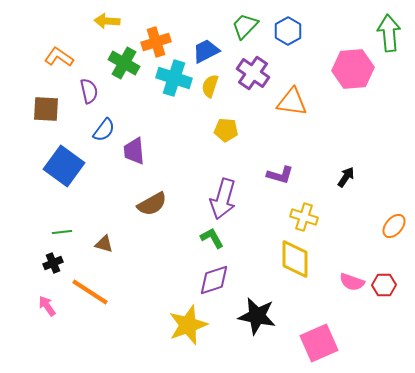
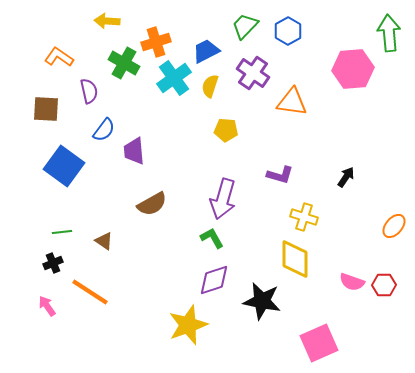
cyan cross: rotated 36 degrees clockwise
brown triangle: moved 3 px up; rotated 18 degrees clockwise
black star: moved 5 px right, 15 px up
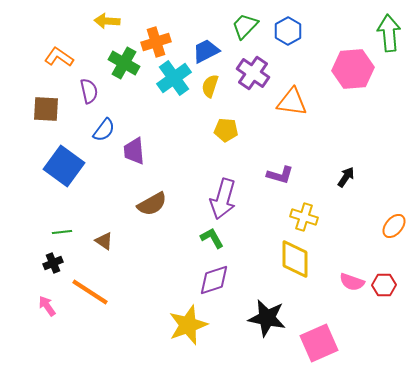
black star: moved 5 px right, 17 px down
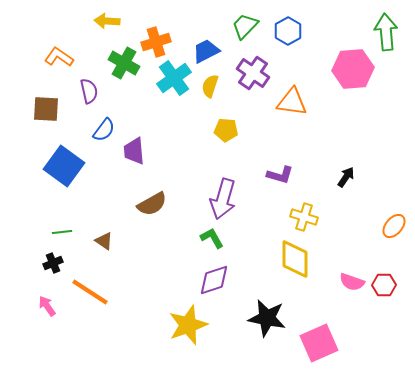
green arrow: moved 3 px left, 1 px up
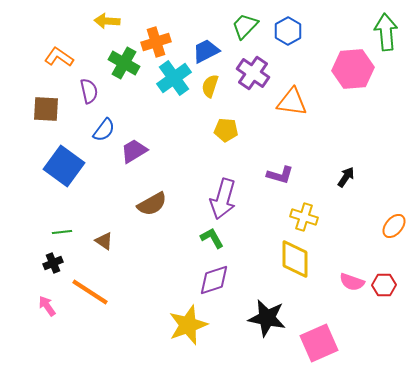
purple trapezoid: rotated 64 degrees clockwise
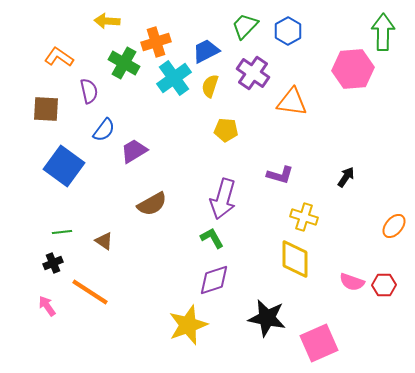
green arrow: moved 3 px left; rotated 6 degrees clockwise
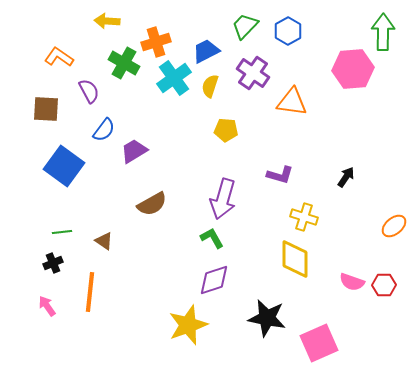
purple semicircle: rotated 15 degrees counterclockwise
orange ellipse: rotated 10 degrees clockwise
orange line: rotated 63 degrees clockwise
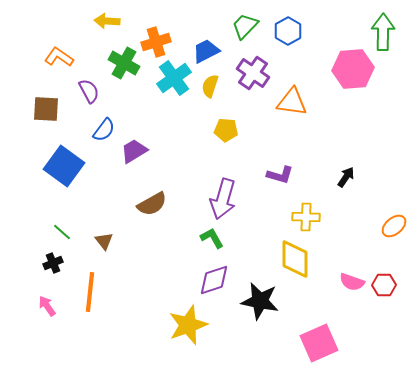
yellow cross: moved 2 px right; rotated 16 degrees counterclockwise
green line: rotated 48 degrees clockwise
brown triangle: rotated 18 degrees clockwise
black star: moved 7 px left, 17 px up
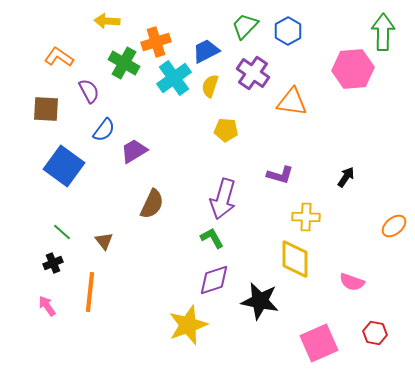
brown semicircle: rotated 36 degrees counterclockwise
red hexagon: moved 9 px left, 48 px down; rotated 10 degrees clockwise
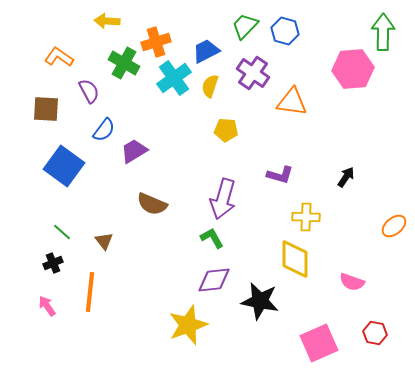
blue hexagon: moved 3 px left; rotated 16 degrees counterclockwise
brown semicircle: rotated 88 degrees clockwise
purple diamond: rotated 12 degrees clockwise
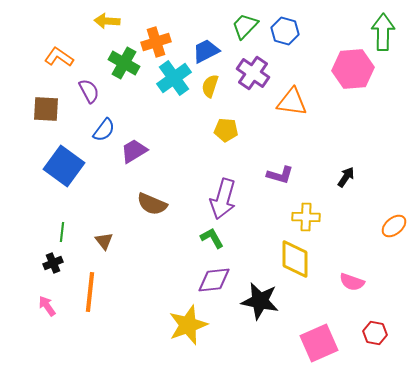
green line: rotated 54 degrees clockwise
